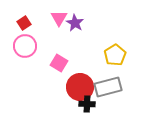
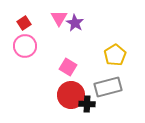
pink square: moved 9 px right, 4 px down
red circle: moved 9 px left, 8 px down
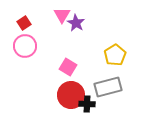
pink triangle: moved 3 px right, 3 px up
purple star: moved 1 px right
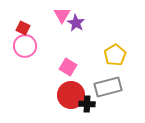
red square: moved 1 px left, 5 px down; rotated 32 degrees counterclockwise
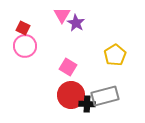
gray rectangle: moved 3 px left, 9 px down
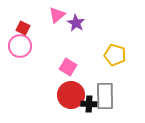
pink triangle: moved 5 px left; rotated 18 degrees clockwise
pink circle: moved 5 px left
yellow pentagon: rotated 25 degrees counterclockwise
gray rectangle: rotated 76 degrees counterclockwise
black cross: moved 2 px right
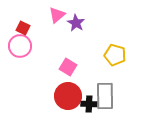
red circle: moved 3 px left, 1 px down
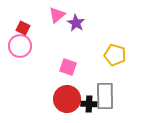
pink square: rotated 12 degrees counterclockwise
red circle: moved 1 px left, 3 px down
